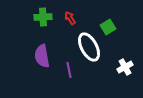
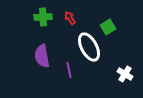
white cross: moved 7 px down; rotated 28 degrees counterclockwise
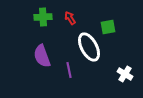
green square: rotated 21 degrees clockwise
purple semicircle: rotated 10 degrees counterclockwise
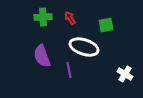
green square: moved 2 px left, 2 px up
white ellipse: moved 5 px left; rotated 44 degrees counterclockwise
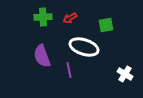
red arrow: rotated 88 degrees counterclockwise
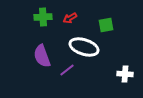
purple line: moved 2 px left; rotated 63 degrees clockwise
white cross: rotated 28 degrees counterclockwise
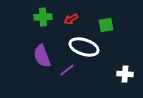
red arrow: moved 1 px right, 1 px down
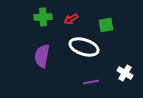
purple semicircle: rotated 30 degrees clockwise
purple line: moved 24 px right, 12 px down; rotated 28 degrees clockwise
white cross: moved 1 px up; rotated 28 degrees clockwise
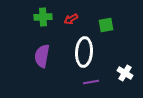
white ellipse: moved 5 px down; rotated 76 degrees clockwise
